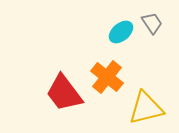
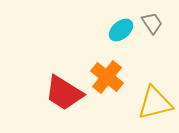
cyan ellipse: moved 2 px up
red trapezoid: rotated 21 degrees counterclockwise
yellow triangle: moved 9 px right, 5 px up
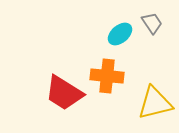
cyan ellipse: moved 1 px left, 4 px down
orange cross: moved 1 px up; rotated 32 degrees counterclockwise
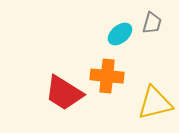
gray trapezoid: rotated 50 degrees clockwise
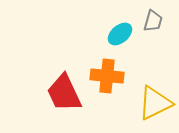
gray trapezoid: moved 1 px right, 2 px up
red trapezoid: rotated 33 degrees clockwise
yellow triangle: rotated 12 degrees counterclockwise
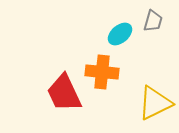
orange cross: moved 5 px left, 4 px up
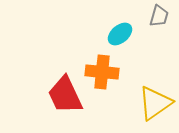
gray trapezoid: moved 6 px right, 5 px up
red trapezoid: moved 1 px right, 2 px down
yellow triangle: rotated 9 degrees counterclockwise
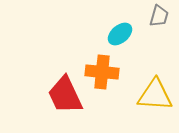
yellow triangle: moved 8 px up; rotated 39 degrees clockwise
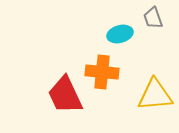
gray trapezoid: moved 6 px left, 2 px down; rotated 145 degrees clockwise
cyan ellipse: rotated 25 degrees clockwise
yellow triangle: rotated 9 degrees counterclockwise
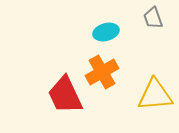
cyan ellipse: moved 14 px left, 2 px up
orange cross: rotated 36 degrees counterclockwise
